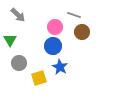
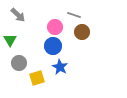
yellow square: moved 2 px left
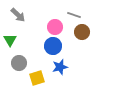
blue star: rotated 28 degrees clockwise
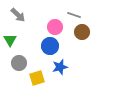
blue circle: moved 3 px left
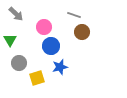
gray arrow: moved 2 px left, 1 px up
pink circle: moved 11 px left
blue circle: moved 1 px right
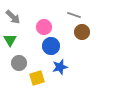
gray arrow: moved 3 px left, 3 px down
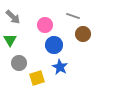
gray line: moved 1 px left, 1 px down
pink circle: moved 1 px right, 2 px up
brown circle: moved 1 px right, 2 px down
blue circle: moved 3 px right, 1 px up
blue star: rotated 28 degrees counterclockwise
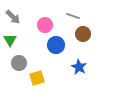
blue circle: moved 2 px right
blue star: moved 19 px right
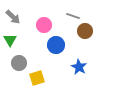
pink circle: moved 1 px left
brown circle: moved 2 px right, 3 px up
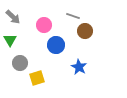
gray circle: moved 1 px right
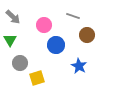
brown circle: moved 2 px right, 4 px down
blue star: moved 1 px up
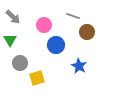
brown circle: moved 3 px up
